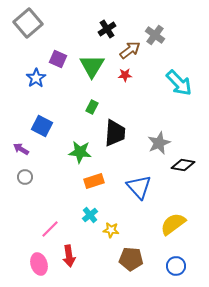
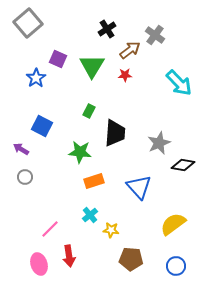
green rectangle: moved 3 px left, 4 px down
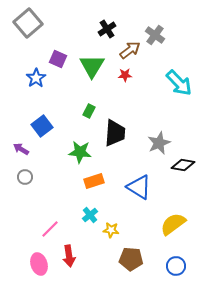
blue square: rotated 25 degrees clockwise
blue triangle: rotated 16 degrees counterclockwise
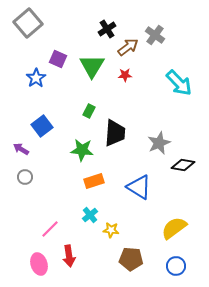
brown arrow: moved 2 px left, 3 px up
green star: moved 2 px right, 2 px up
yellow semicircle: moved 1 px right, 4 px down
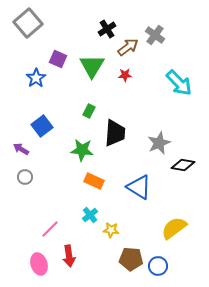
orange rectangle: rotated 42 degrees clockwise
blue circle: moved 18 px left
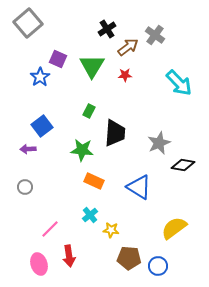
blue star: moved 4 px right, 1 px up
purple arrow: moved 7 px right; rotated 35 degrees counterclockwise
gray circle: moved 10 px down
brown pentagon: moved 2 px left, 1 px up
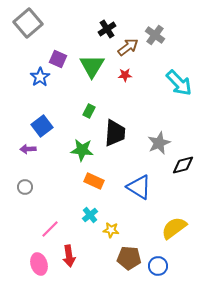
black diamond: rotated 25 degrees counterclockwise
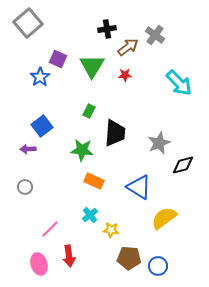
black cross: rotated 24 degrees clockwise
yellow semicircle: moved 10 px left, 10 px up
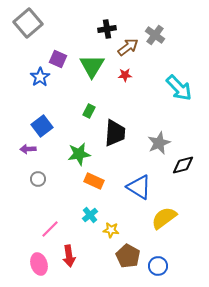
cyan arrow: moved 5 px down
green star: moved 3 px left, 4 px down; rotated 15 degrees counterclockwise
gray circle: moved 13 px right, 8 px up
brown pentagon: moved 1 px left, 2 px up; rotated 25 degrees clockwise
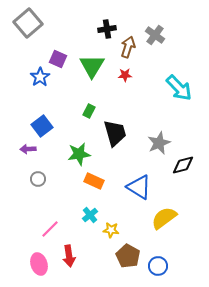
brown arrow: rotated 35 degrees counterclockwise
black trapezoid: rotated 20 degrees counterclockwise
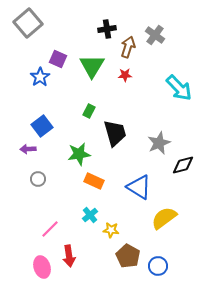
pink ellipse: moved 3 px right, 3 px down
